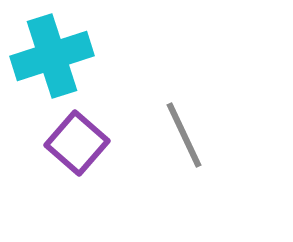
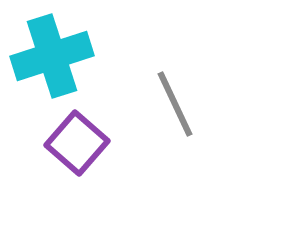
gray line: moved 9 px left, 31 px up
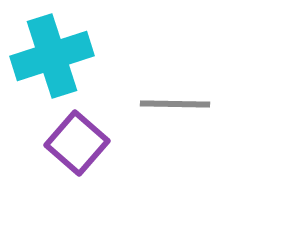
gray line: rotated 64 degrees counterclockwise
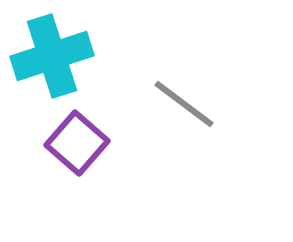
gray line: moved 9 px right; rotated 36 degrees clockwise
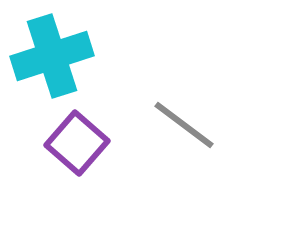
gray line: moved 21 px down
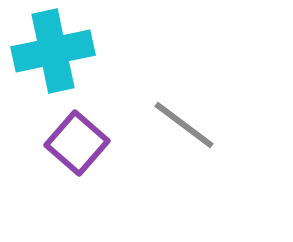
cyan cross: moved 1 px right, 5 px up; rotated 6 degrees clockwise
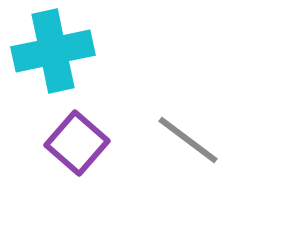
gray line: moved 4 px right, 15 px down
